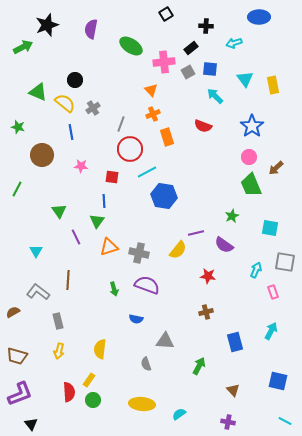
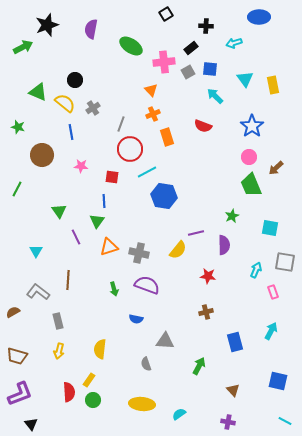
purple semicircle at (224, 245): rotated 126 degrees counterclockwise
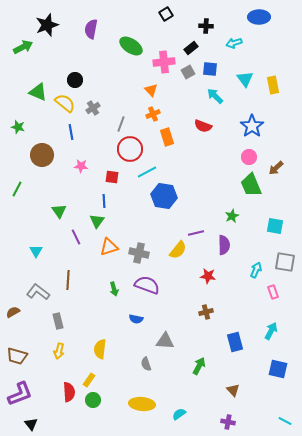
cyan square at (270, 228): moved 5 px right, 2 px up
blue square at (278, 381): moved 12 px up
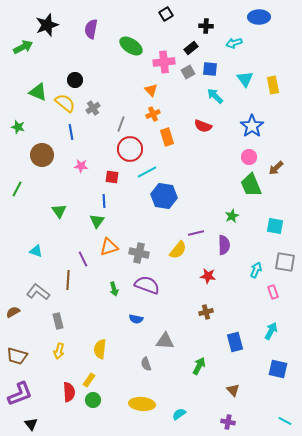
purple line at (76, 237): moved 7 px right, 22 px down
cyan triangle at (36, 251): rotated 40 degrees counterclockwise
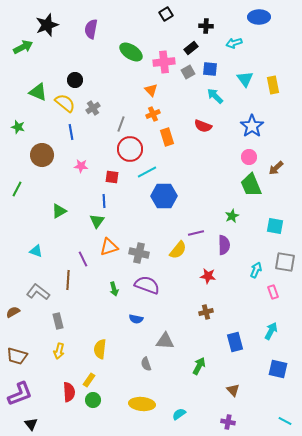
green ellipse at (131, 46): moved 6 px down
blue hexagon at (164, 196): rotated 10 degrees counterclockwise
green triangle at (59, 211): rotated 35 degrees clockwise
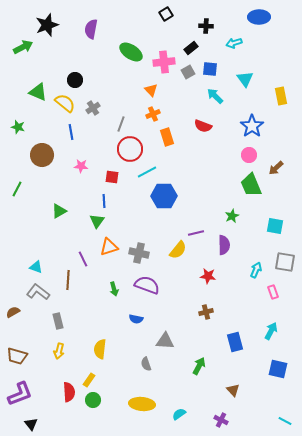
yellow rectangle at (273, 85): moved 8 px right, 11 px down
pink circle at (249, 157): moved 2 px up
cyan triangle at (36, 251): moved 16 px down
purple cross at (228, 422): moved 7 px left, 2 px up; rotated 16 degrees clockwise
